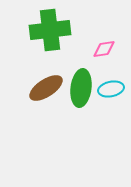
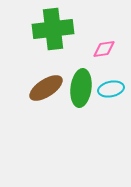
green cross: moved 3 px right, 1 px up
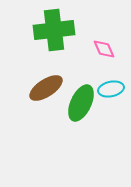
green cross: moved 1 px right, 1 px down
pink diamond: rotated 75 degrees clockwise
green ellipse: moved 15 px down; rotated 18 degrees clockwise
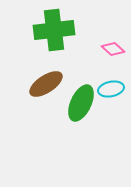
pink diamond: moved 9 px right; rotated 25 degrees counterclockwise
brown ellipse: moved 4 px up
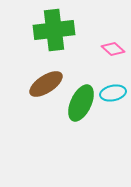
cyan ellipse: moved 2 px right, 4 px down
